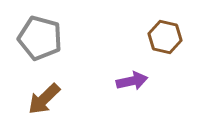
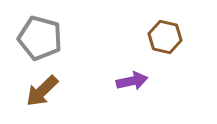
brown arrow: moved 2 px left, 8 px up
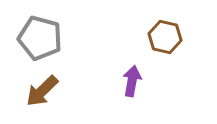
purple arrow: rotated 68 degrees counterclockwise
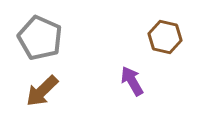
gray pentagon: rotated 9 degrees clockwise
purple arrow: rotated 40 degrees counterclockwise
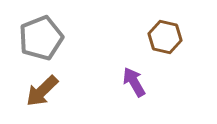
gray pentagon: moved 1 px right; rotated 27 degrees clockwise
purple arrow: moved 2 px right, 1 px down
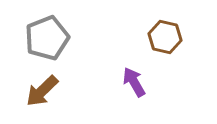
gray pentagon: moved 6 px right
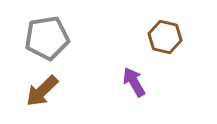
gray pentagon: rotated 12 degrees clockwise
